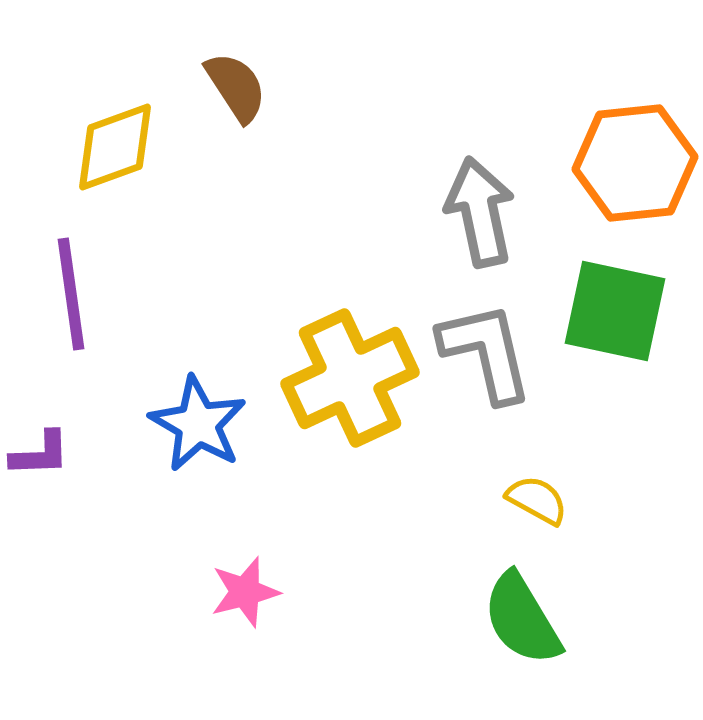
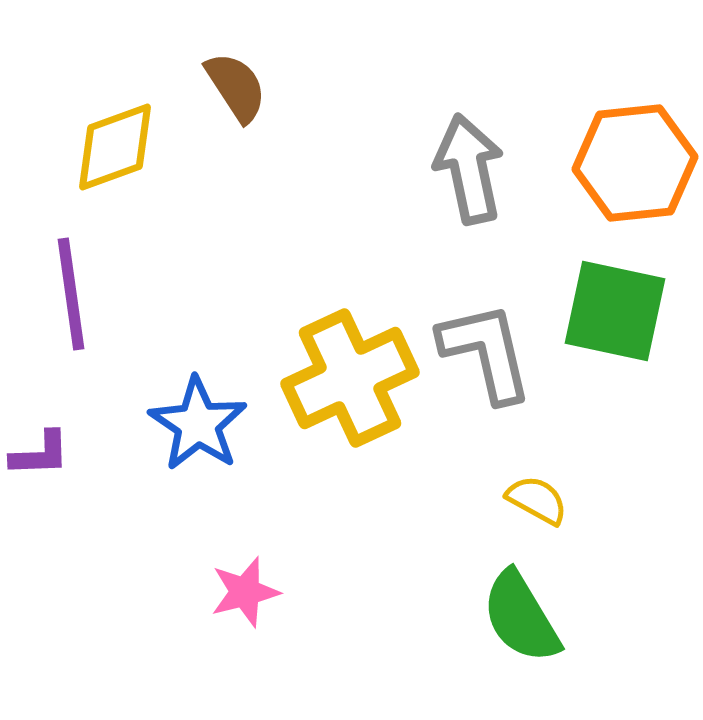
gray arrow: moved 11 px left, 43 px up
blue star: rotated 4 degrees clockwise
green semicircle: moved 1 px left, 2 px up
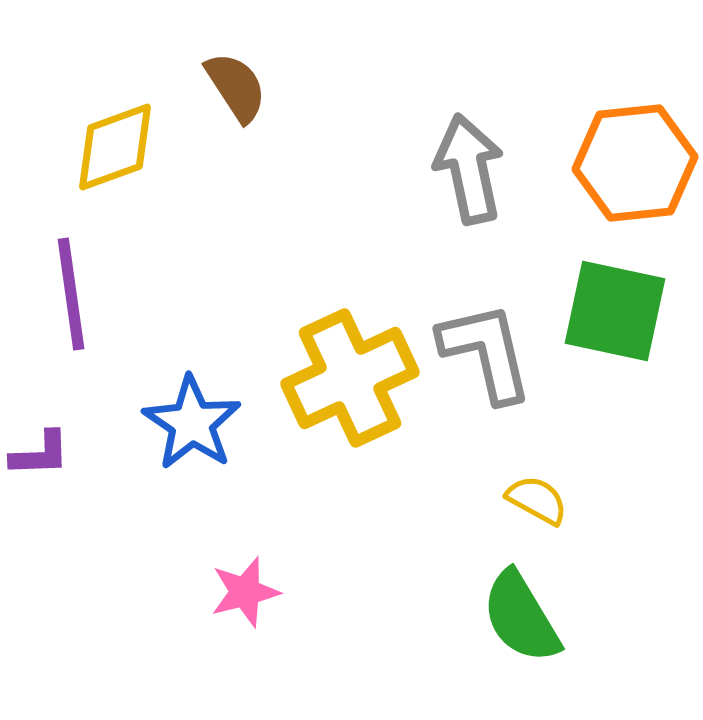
blue star: moved 6 px left, 1 px up
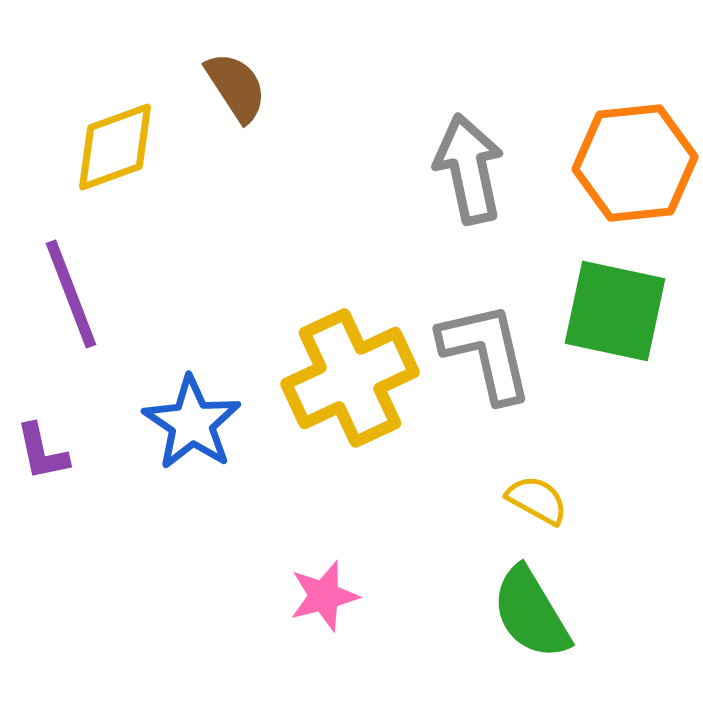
purple line: rotated 13 degrees counterclockwise
purple L-shape: moved 2 px right, 2 px up; rotated 80 degrees clockwise
pink star: moved 79 px right, 4 px down
green semicircle: moved 10 px right, 4 px up
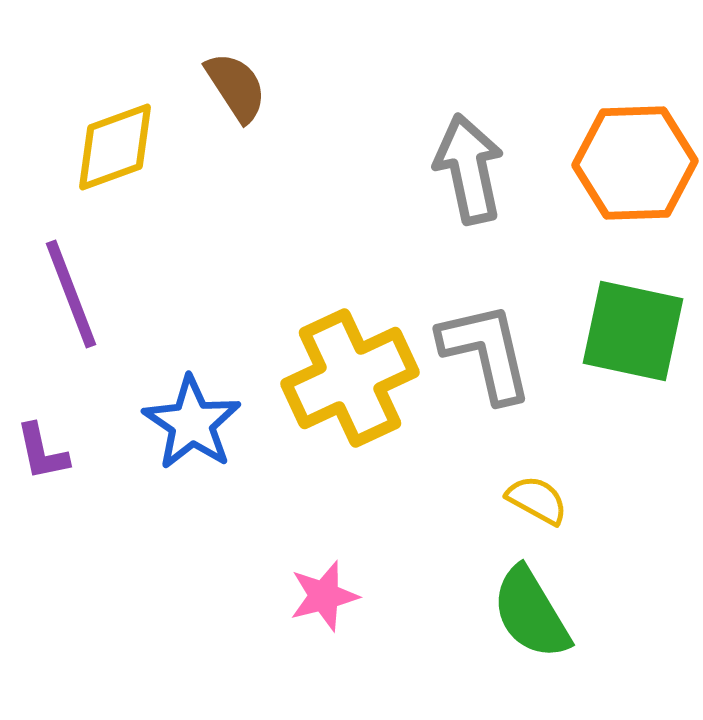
orange hexagon: rotated 4 degrees clockwise
green square: moved 18 px right, 20 px down
